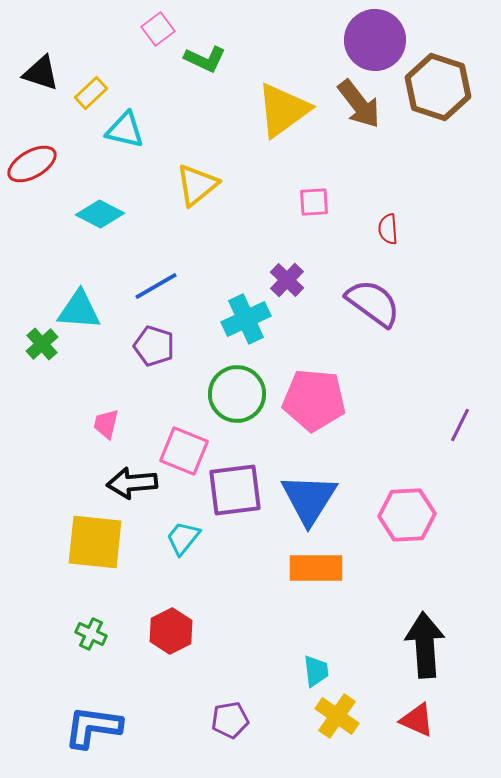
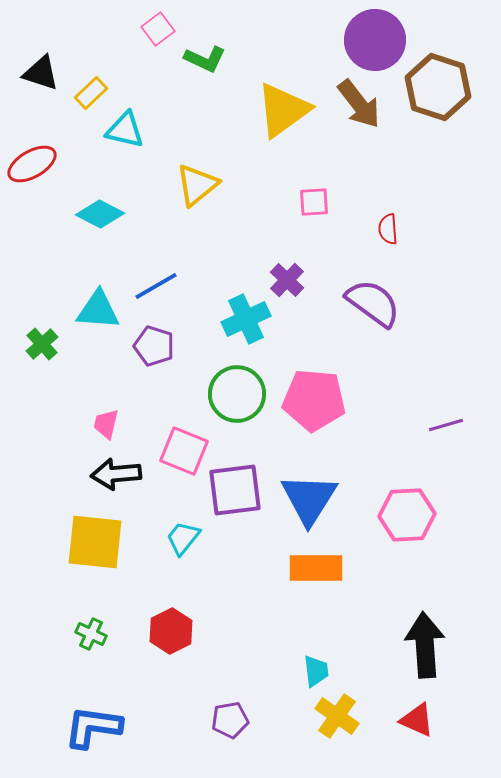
cyan triangle at (79, 310): moved 19 px right
purple line at (460, 425): moved 14 px left; rotated 48 degrees clockwise
black arrow at (132, 483): moved 16 px left, 9 px up
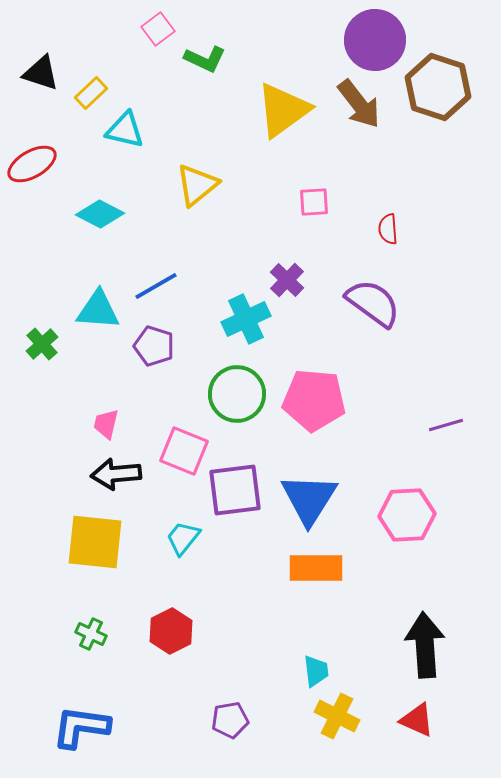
yellow cross at (337, 716): rotated 9 degrees counterclockwise
blue L-shape at (93, 727): moved 12 px left
